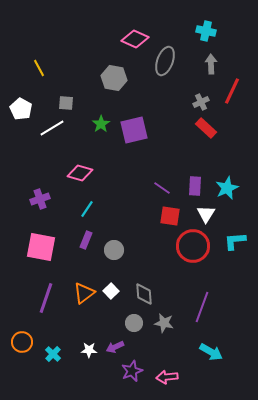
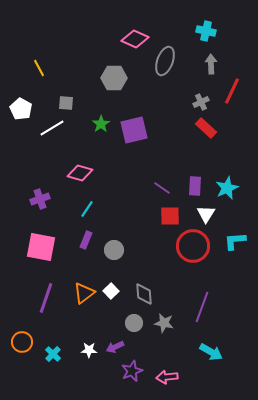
gray hexagon at (114, 78): rotated 10 degrees counterclockwise
red square at (170, 216): rotated 10 degrees counterclockwise
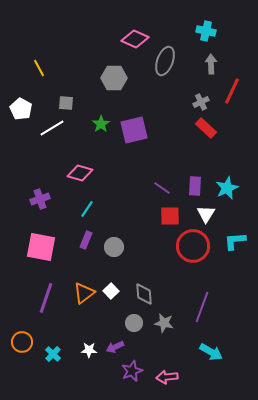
gray circle at (114, 250): moved 3 px up
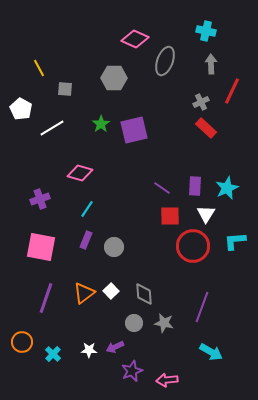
gray square at (66, 103): moved 1 px left, 14 px up
pink arrow at (167, 377): moved 3 px down
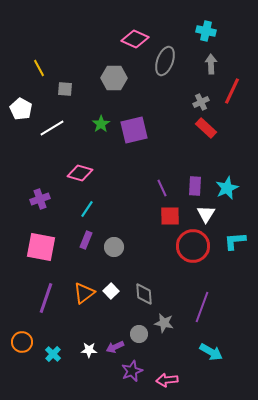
purple line at (162, 188): rotated 30 degrees clockwise
gray circle at (134, 323): moved 5 px right, 11 px down
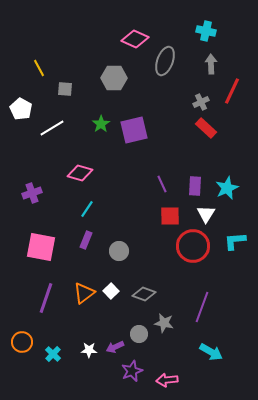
purple line at (162, 188): moved 4 px up
purple cross at (40, 199): moved 8 px left, 6 px up
gray circle at (114, 247): moved 5 px right, 4 px down
gray diamond at (144, 294): rotated 65 degrees counterclockwise
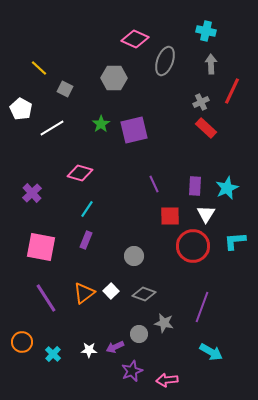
yellow line at (39, 68): rotated 18 degrees counterclockwise
gray square at (65, 89): rotated 21 degrees clockwise
purple line at (162, 184): moved 8 px left
purple cross at (32, 193): rotated 24 degrees counterclockwise
gray circle at (119, 251): moved 15 px right, 5 px down
purple line at (46, 298): rotated 52 degrees counterclockwise
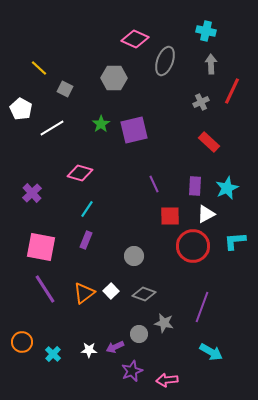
red rectangle at (206, 128): moved 3 px right, 14 px down
white triangle at (206, 214): rotated 30 degrees clockwise
purple line at (46, 298): moved 1 px left, 9 px up
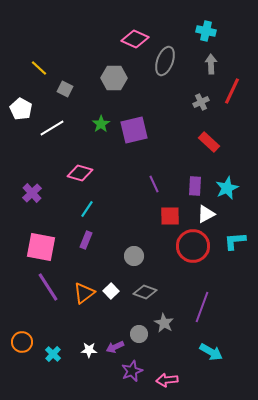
purple line at (45, 289): moved 3 px right, 2 px up
gray diamond at (144, 294): moved 1 px right, 2 px up
gray star at (164, 323): rotated 18 degrees clockwise
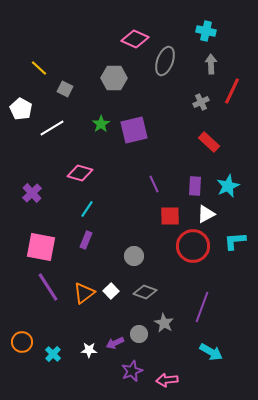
cyan star at (227, 188): moved 1 px right, 2 px up
purple arrow at (115, 347): moved 4 px up
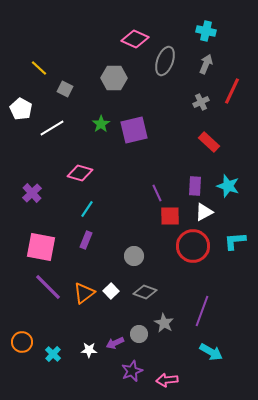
gray arrow at (211, 64): moved 5 px left; rotated 24 degrees clockwise
purple line at (154, 184): moved 3 px right, 9 px down
cyan star at (228, 186): rotated 30 degrees counterclockwise
white triangle at (206, 214): moved 2 px left, 2 px up
purple line at (48, 287): rotated 12 degrees counterclockwise
purple line at (202, 307): moved 4 px down
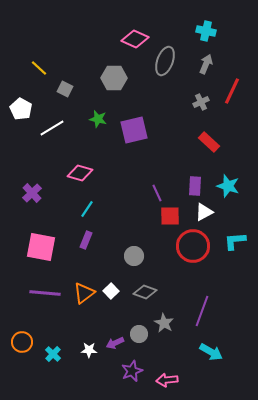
green star at (101, 124): moved 3 px left, 5 px up; rotated 24 degrees counterclockwise
purple line at (48, 287): moved 3 px left, 6 px down; rotated 40 degrees counterclockwise
